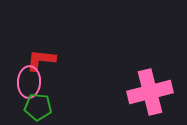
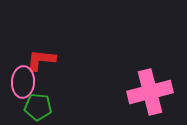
pink ellipse: moved 6 px left
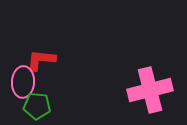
pink cross: moved 2 px up
green pentagon: moved 1 px left, 1 px up
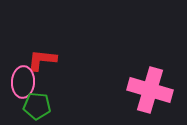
red L-shape: moved 1 px right
pink cross: rotated 30 degrees clockwise
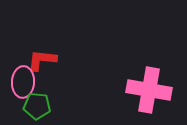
pink cross: moved 1 px left; rotated 6 degrees counterclockwise
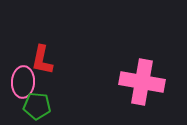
red L-shape: rotated 84 degrees counterclockwise
pink cross: moved 7 px left, 8 px up
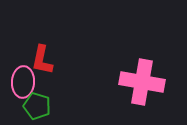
green pentagon: rotated 12 degrees clockwise
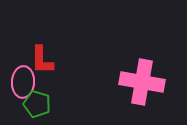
red L-shape: rotated 12 degrees counterclockwise
green pentagon: moved 2 px up
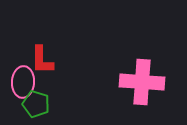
pink cross: rotated 6 degrees counterclockwise
green pentagon: moved 1 px left
